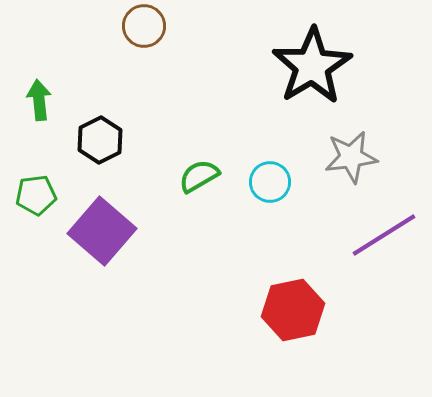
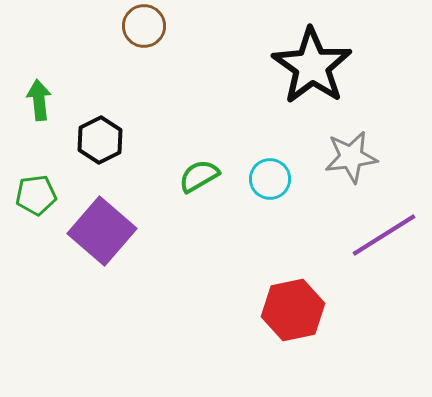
black star: rotated 6 degrees counterclockwise
cyan circle: moved 3 px up
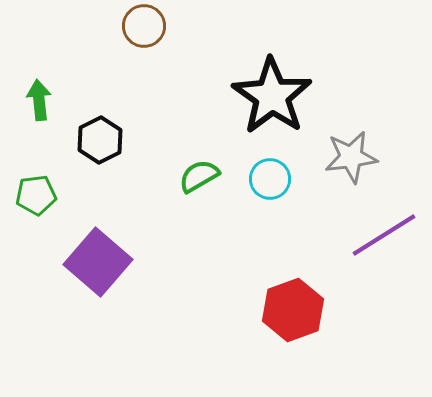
black star: moved 40 px left, 30 px down
purple square: moved 4 px left, 31 px down
red hexagon: rotated 8 degrees counterclockwise
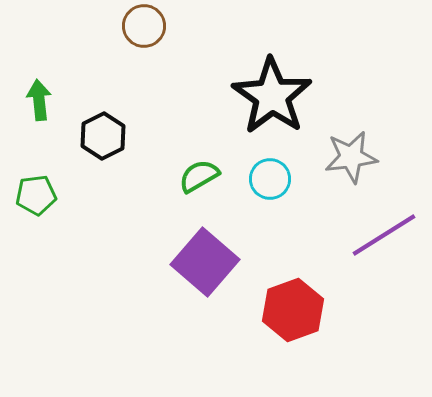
black hexagon: moved 3 px right, 4 px up
purple square: moved 107 px right
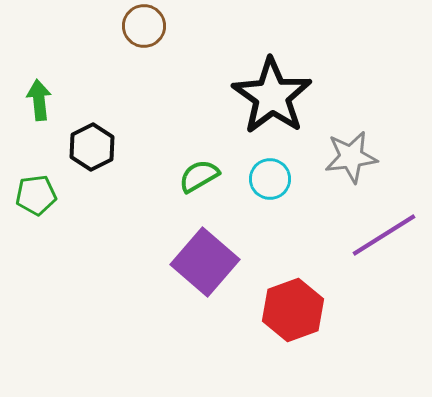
black hexagon: moved 11 px left, 11 px down
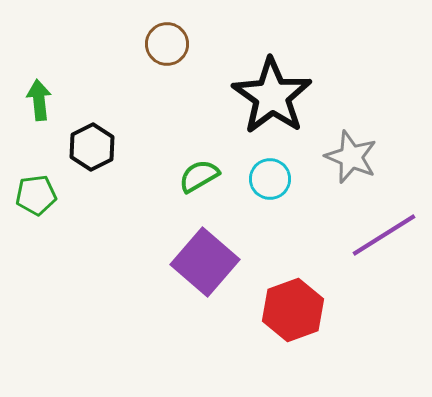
brown circle: moved 23 px right, 18 px down
gray star: rotated 30 degrees clockwise
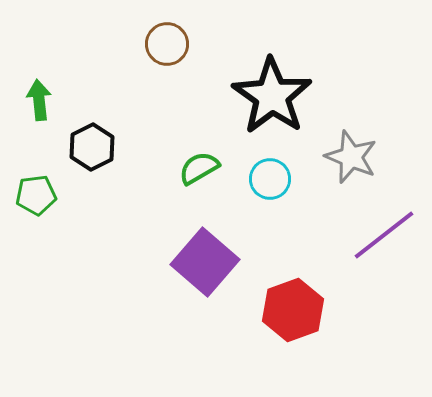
green semicircle: moved 8 px up
purple line: rotated 6 degrees counterclockwise
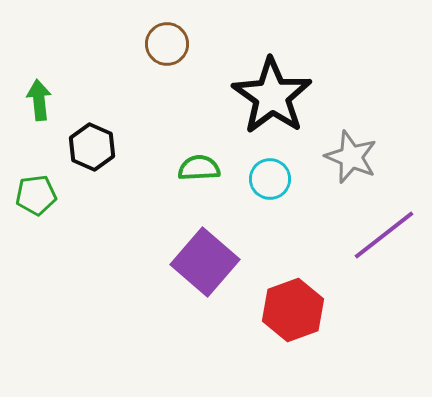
black hexagon: rotated 9 degrees counterclockwise
green semicircle: rotated 27 degrees clockwise
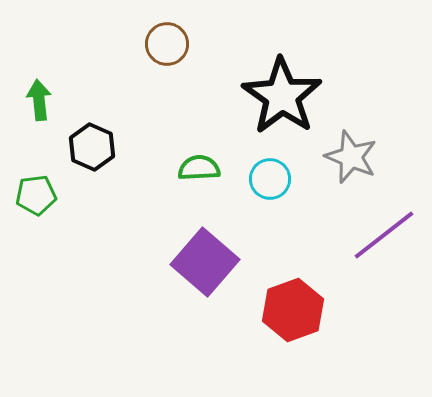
black star: moved 10 px right
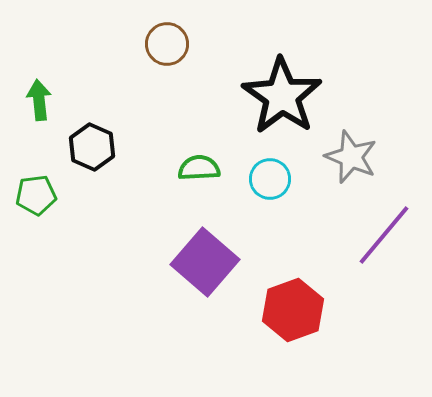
purple line: rotated 12 degrees counterclockwise
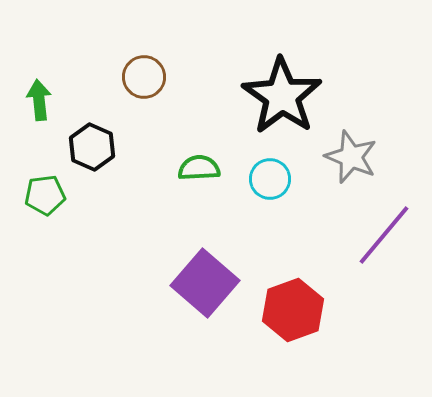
brown circle: moved 23 px left, 33 px down
green pentagon: moved 9 px right
purple square: moved 21 px down
